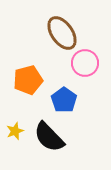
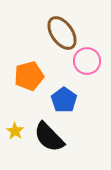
pink circle: moved 2 px right, 2 px up
orange pentagon: moved 1 px right, 4 px up
yellow star: rotated 18 degrees counterclockwise
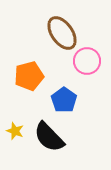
yellow star: rotated 12 degrees counterclockwise
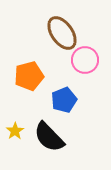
pink circle: moved 2 px left, 1 px up
blue pentagon: rotated 15 degrees clockwise
yellow star: rotated 18 degrees clockwise
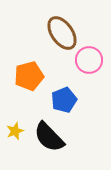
pink circle: moved 4 px right
yellow star: rotated 12 degrees clockwise
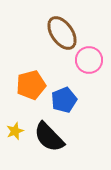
orange pentagon: moved 2 px right, 9 px down
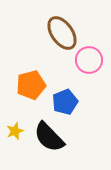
blue pentagon: moved 1 px right, 2 px down
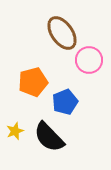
orange pentagon: moved 2 px right, 3 px up
